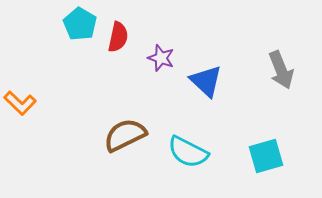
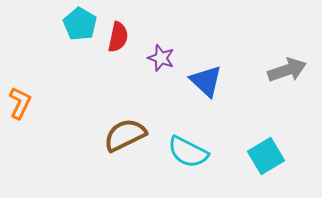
gray arrow: moved 6 px right; rotated 87 degrees counterclockwise
orange L-shape: rotated 108 degrees counterclockwise
cyan square: rotated 15 degrees counterclockwise
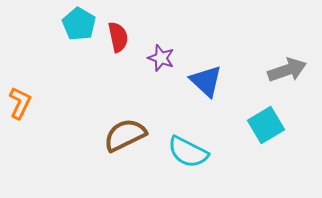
cyan pentagon: moved 1 px left
red semicircle: rotated 24 degrees counterclockwise
cyan square: moved 31 px up
